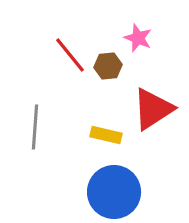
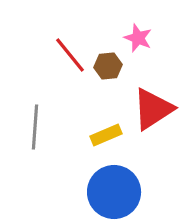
yellow rectangle: rotated 36 degrees counterclockwise
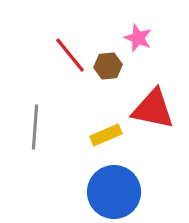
red triangle: rotated 45 degrees clockwise
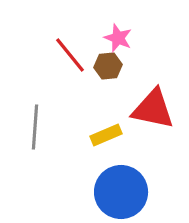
pink star: moved 20 px left
blue circle: moved 7 px right
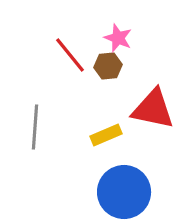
blue circle: moved 3 px right
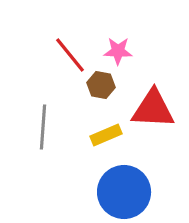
pink star: moved 13 px down; rotated 20 degrees counterclockwise
brown hexagon: moved 7 px left, 19 px down; rotated 16 degrees clockwise
red triangle: rotated 9 degrees counterclockwise
gray line: moved 8 px right
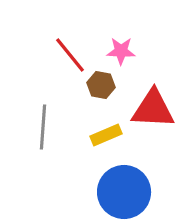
pink star: moved 3 px right
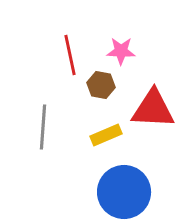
red line: rotated 27 degrees clockwise
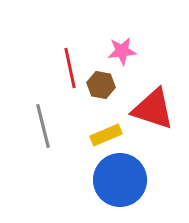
pink star: moved 1 px right; rotated 8 degrees counterclockwise
red line: moved 13 px down
red triangle: rotated 15 degrees clockwise
gray line: moved 1 px up; rotated 18 degrees counterclockwise
blue circle: moved 4 px left, 12 px up
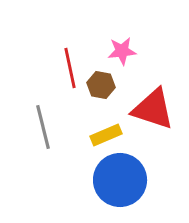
gray line: moved 1 px down
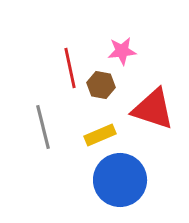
yellow rectangle: moved 6 px left
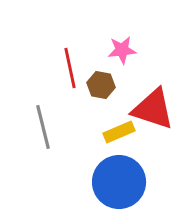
pink star: moved 1 px up
yellow rectangle: moved 19 px right, 3 px up
blue circle: moved 1 px left, 2 px down
